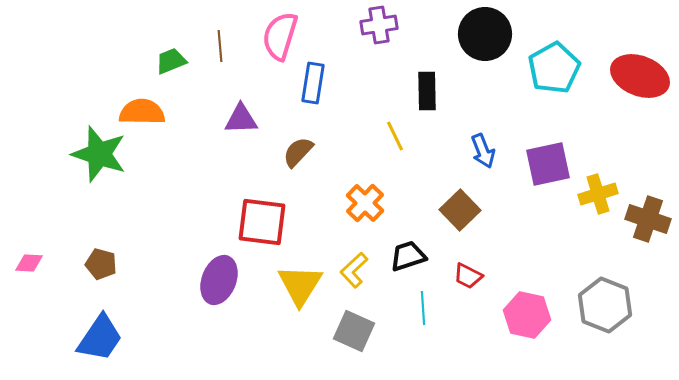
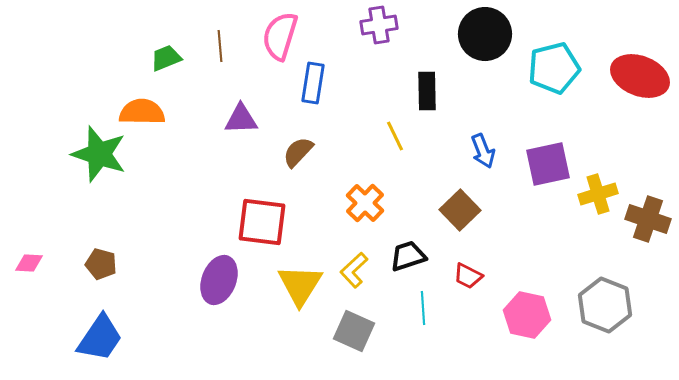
green trapezoid: moved 5 px left, 3 px up
cyan pentagon: rotated 15 degrees clockwise
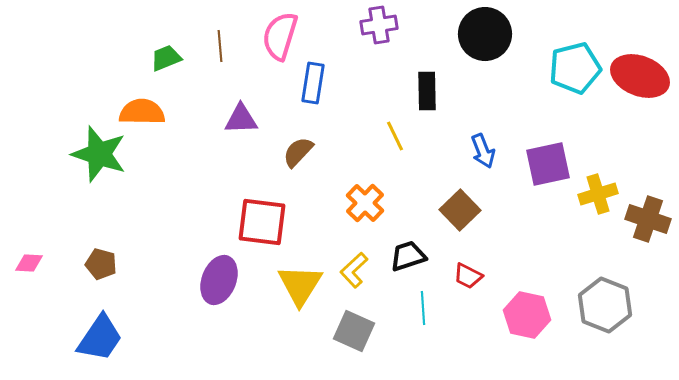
cyan pentagon: moved 21 px right
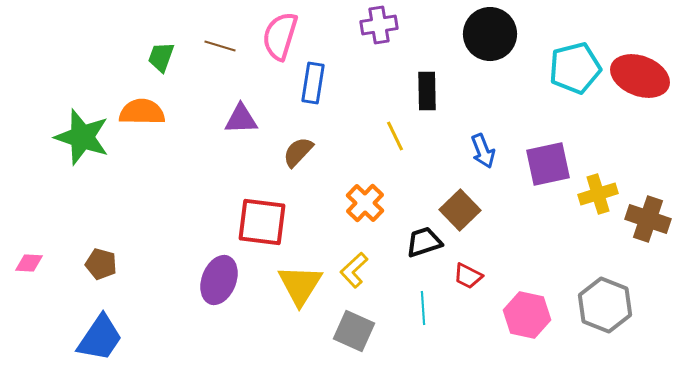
black circle: moved 5 px right
brown line: rotated 68 degrees counterclockwise
green trapezoid: moved 5 px left, 1 px up; rotated 48 degrees counterclockwise
green star: moved 17 px left, 17 px up
black trapezoid: moved 16 px right, 14 px up
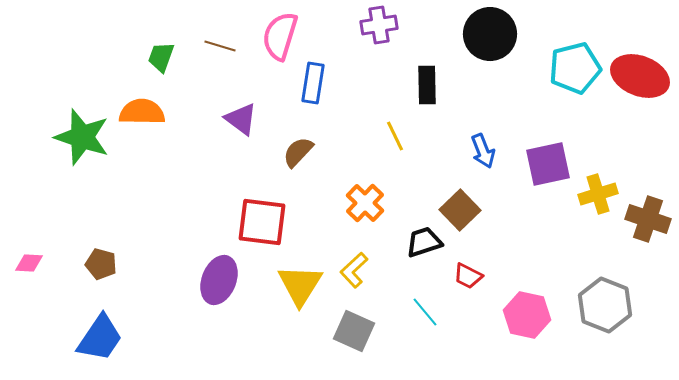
black rectangle: moved 6 px up
purple triangle: rotated 39 degrees clockwise
cyan line: moved 2 px right, 4 px down; rotated 36 degrees counterclockwise
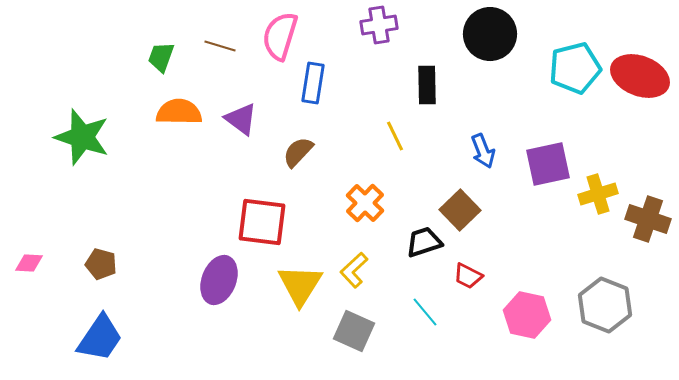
orange semicircle: moved 37 px right
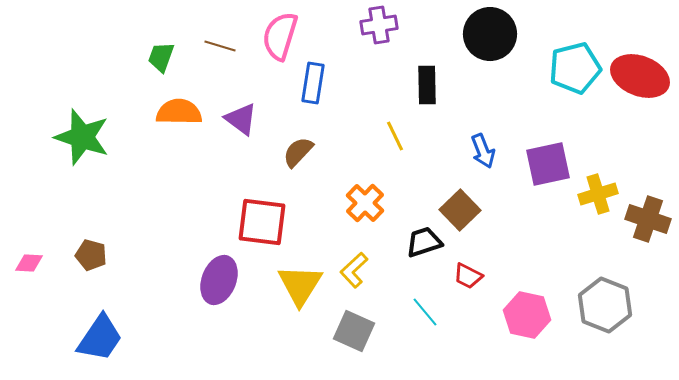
brown pentagon: moved 10 px left, 9 px up
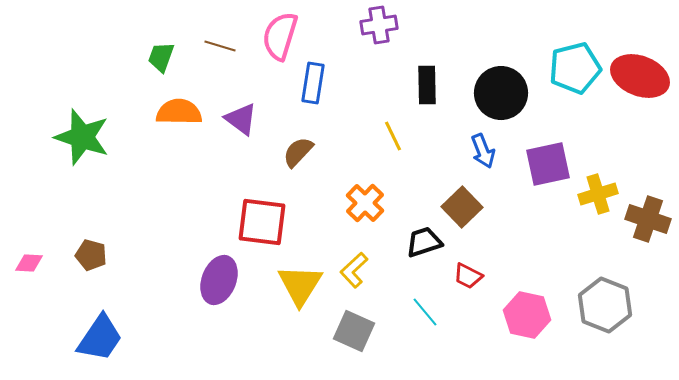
black circle: moved 11 px right, 59 px down
yellow line: moved 2 px left
brown square: moved 2 px right, 3 px up
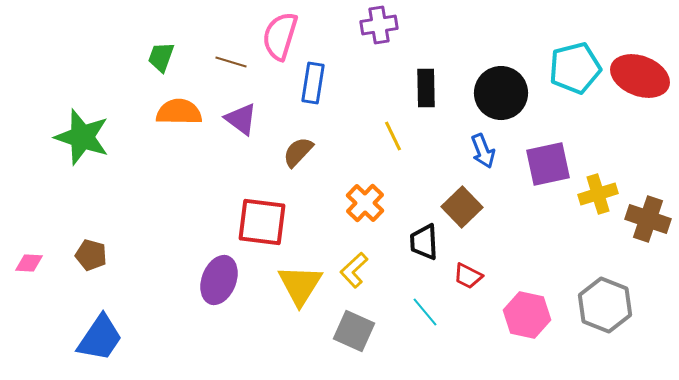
brown line: moved 11 px right, 16 px down
black rectangle: moved 1 px left, 3 px down
black trapezoid: rotated 75 degrees counterclockwise
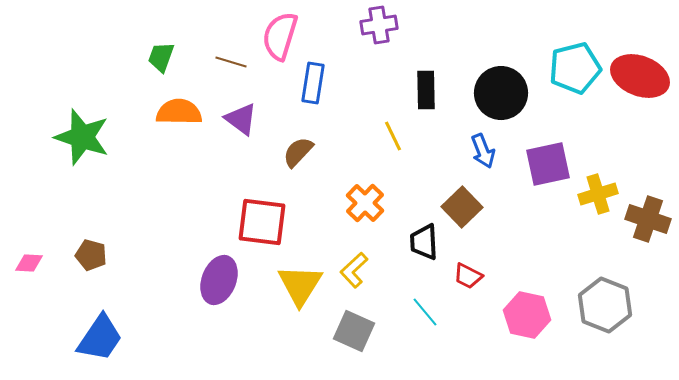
black rectangle: moved 2 px down
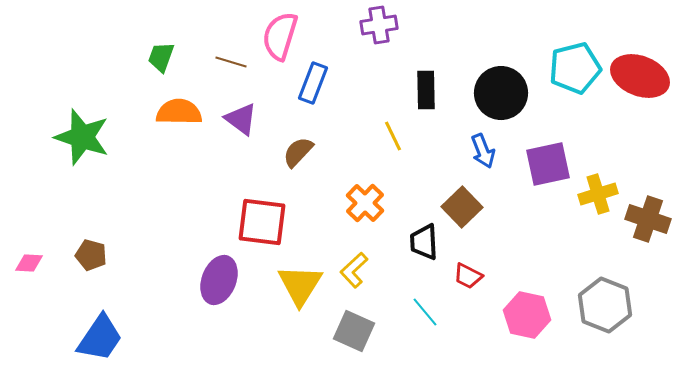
blue rectangle: rotated 12 degrees clockwise
